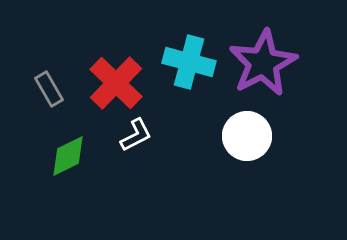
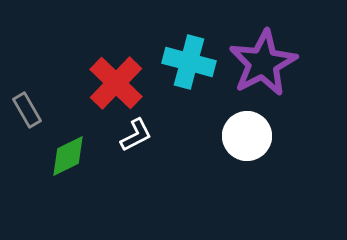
gray rectangle: moved 22 px left, 21 px down
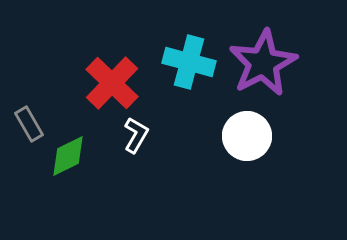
red cross: moved 4 px left
gray rectangle: moved 2 px right, 14 px down
white L-shape: rotated 33 degrees counterclockwise
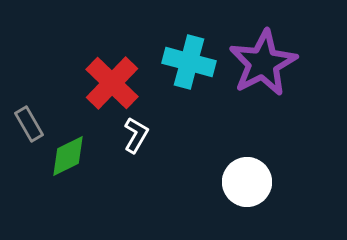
white circle: moved 46 px down
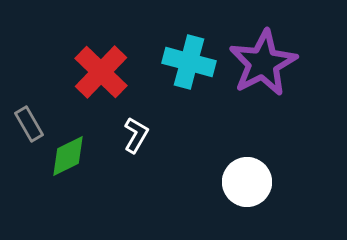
red cross: moved 11 px left, 11 px up
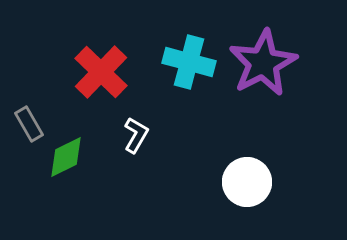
green diamond: moved 2 px left, 1 px down
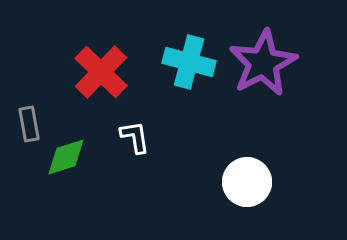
gray rectangle: rotated 20 degrees clockwise
white L-shape: moved 1 px left, 2 px down; rotated 39 degrees counterclockwise
green diamond: rotated 9 degrees clockwise
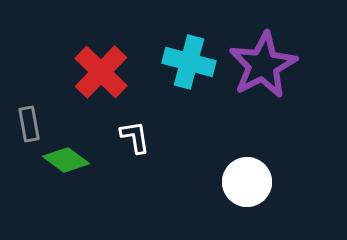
purple star: moved 2 px down
green diamond: moved 3 px down; rotated 54 degrees clockwise
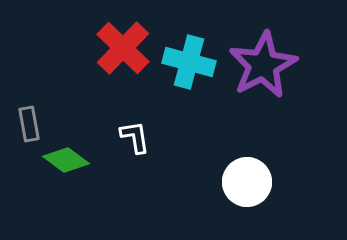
red cross: moved 22 px right, 24 px up
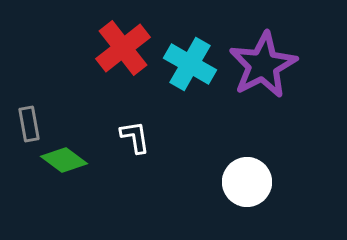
red cross: rotated 8 degrees clockwise
cyan cross: moved 1 px right, 2 px down; rotated 15 degrees clockwise
green diamond: moved 2 px left
